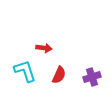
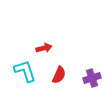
red arrow: rotated 21 degrees counterclockwise
purple cross: moved 1 px down
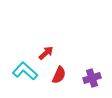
red arrow: moved 2 px right, 5 px down; rotated 28 degrees counterclockwise
cyan L-shape: rotated 30 degrees counterclockwise
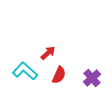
red arrow: moved 2 px right
purple cross: rotated 24 degrees counterclockwise
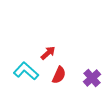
cyan L-shape: moved 1 px right
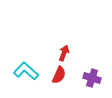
red arrow: moved 16 px right; rotated 28 degrees counterclockwise
purple cross: rotated 30 degrees counterclockwise
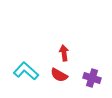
red arrow: rotated 28 degrees counterclockwise
red semicircle: rotated 96 degrees clockwise
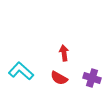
cyan L-shape: moved 5 px left
red semicircle: moved 3 px down
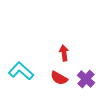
purple cross: moved 6 px left, 1 px down; rotated 24 degrees clockwise
